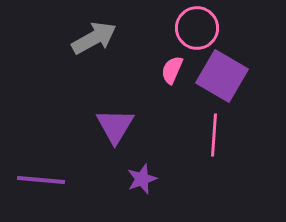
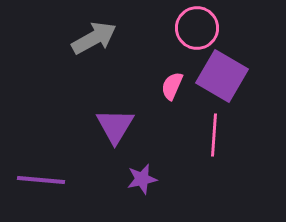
pink semicircle: moved 16 px down
purple star: rotated 8 degrees clockwise
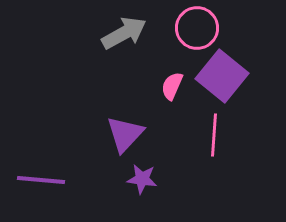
gray arrow: moved 30 px right, 5 px up
purple square: rotated 9 degrees clockwise
purple triangle: moved 10 px right, 8 px down; rotated 12 degrees clockwise
purple star: rotated 20 degrees clockwise
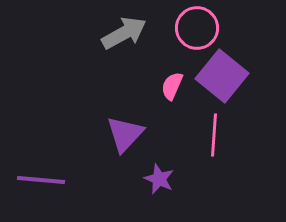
purple star: moved 17 px right; rotated 16 degrees clockwise
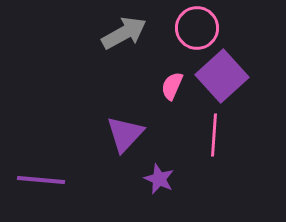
purple square: rotated 9 degrees clockwise
